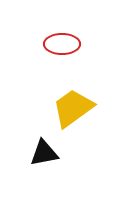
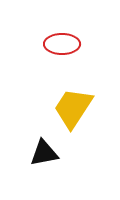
yellow trapezoid: rotated 21 degrees counterclockwise
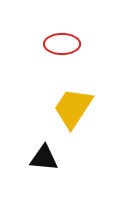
black triangle: moved 5 px down; rotated 16 degrees clockwise
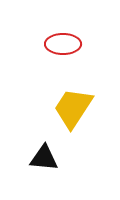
red ellipse: moved 1 px right
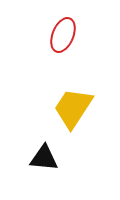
red ellipse: moved 9 px up; rotated 68 degrees counterclockwise
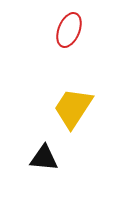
red ellipse: moved 6 px right, 5 px up
